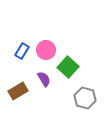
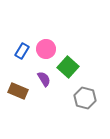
pink circle: moved 1 px up
brown rectangle: rotated 54 degrees clockwise
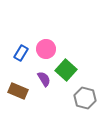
blue rectangle: moved 1 px left, 2 px down
green square: moved 2 px left, 3 px down
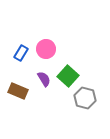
green square: moved 2 px right, 6 px down
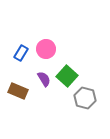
green square: moved 1 px left
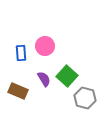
pink circle: moved 1 px left, 3 px up
blue rectangle: rotated 35 degrees counterclockwise
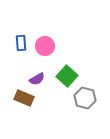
blue rectangle: moved 10 px up
purple semicircle: moved 7 px left; rotated 91 degrees clockwise
brown rectangle: moved 6 px right, 7 px down
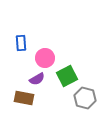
pink circle: moved 12 px down
green square: rotated 20 degrees clockwise
brown rectangle: rotated 12 degrees counterclockwise
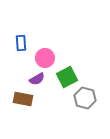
green square: moved 1 px down
brown rectangle: moved 1 px left, 1 px down
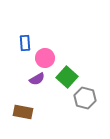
blue rectangle: moved 4 px right
green square: rotated 20 degrees counterclockwise
brown rectangle: moved 13 px down
